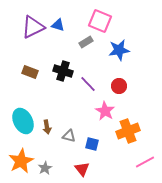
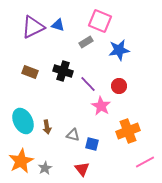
pink star: moved 4 px left, 5 px up
gray triangle: moved 4 px right, 1 px up
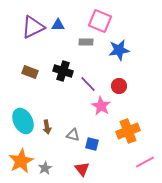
blue triangle: rotated 16 degrees counterclockwise
gray rectangle: rotated 32 degrees clockwise
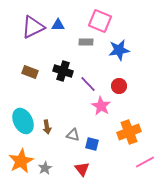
orange cross: moved 1 px right, 1 px down
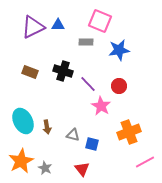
gray star: rotated 16 degrees counterclockwise
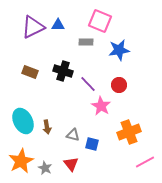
red circle: moved 1 px up
red triangle: moved 11 px left, 5 px up
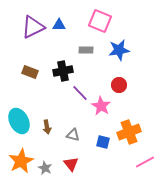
blue triangle: moved 1 px right
gray rectangle: moved 8 px down
black cross: rotated 30 degrees counterclockwise
purple line: moved 8 px left, 9 px down
cyan ellipse: moved 4 px left
blue square: moved 11 px right, 2 px up
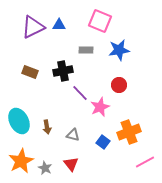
pink star: moved 1 px left, 1 px down; rotated 18 degrees clockwise
blue square: rotated 24 degrees clockwise
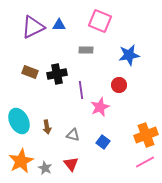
blue star: moved 10 px right, 5 px down
black cross: moved 6 px left, 3 px down
purple line: moved 1 px right, 3 px up; rotated 36 degrees clockwise
orange cross: moved 17 px right, 3 px down
